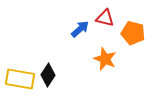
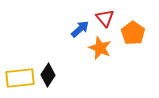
red triangle: rotated 36 degrees clockwise
orange pentagon: rotated 20 degrees clockwise
orange star: moved 5 px left, 11 px up
yellow rectangle: moved 1 px up; rotated 16 degrees counterclockwise
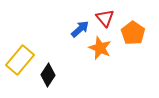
yellow rectangle: moved 18 px up; rotated 44 degrees counterclockwise
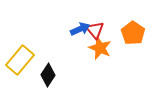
red triangle: moved 10 px left, 12 px down
blue arrow: rotated 18 degrees clockwise
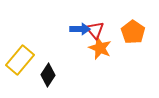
blue arrow: rotated 24 degrees clockwise
orange pentagon: moved 1 px up
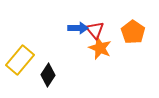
blue arrow: moved 2 px left, 1 px up
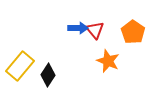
orange star: moved 8 px right, 13 px down
yellow rectangle: moved 6 px down
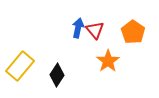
blue arrow: rotated 78 degrees counterclockwise
orange star: rotated 15 degrees clockwise
black diamond: moved 9 px right
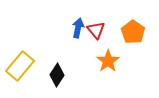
red triangle: moved 1 px right
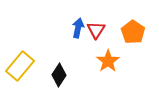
red triangle: rotated 12 degrees clockwise
black diamond: moved 2 px right
